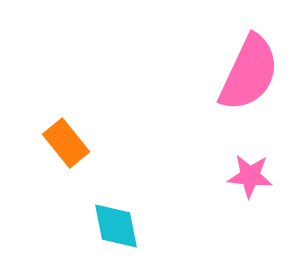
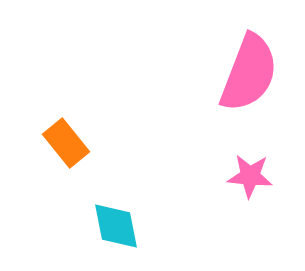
pink semicircle: rotated 4 degrees counterclockwise
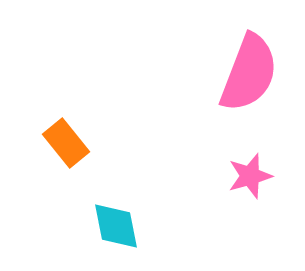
pink star: rotated 21 degrees counterclockwise
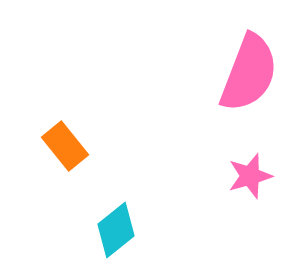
orange rectangle: moved 1 px left, 3 px down
cyan diamond: moved 4 px down; rotated 62 degrees clockwise
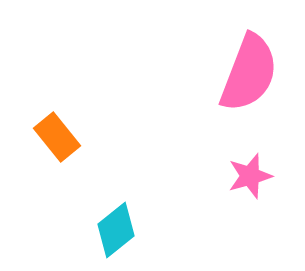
orange rectangle: moved 8 px left, 9 px up
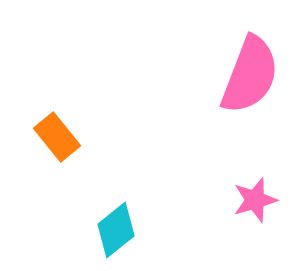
pink semicircle: moved 1 px right, 2 px down
pink star: moved 5 px right, 24 px down
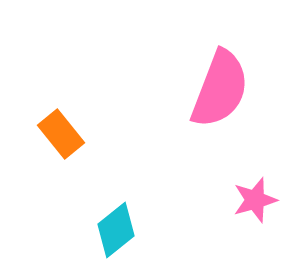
pink semicircle: moved 30 px left, 14 px down
orange rectangle: moved 4 px right, 3 px up
